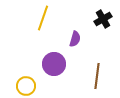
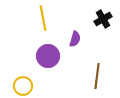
yellow line: rotated 30 degrees counterclockwise
purple circle: moved 6 px left, 8 px up
yellow circle: moved 3 px left
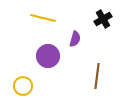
yellow line: rotated 65 degrees counterclockwise
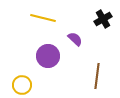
purple semicircle: rotated 63 degrees counterclockwise
yellow circle: moved 1 px left, 1 px up
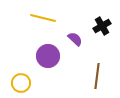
black cross: moved 1 px left, 7 px down
yellow circle: moved 1 px left, 2 px up
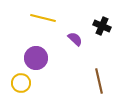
black cross: rotated 36 degrees counterclockwise
purple circle: moved 12 px left, 2 px down
brown line: moved 2 px right, 5 px down; rotated 20 degrees counterclockwise
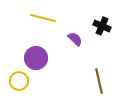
yellow circle: moved 2 px left, 2 px up
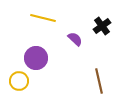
black cross: rotated 30 degrees clockwise
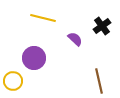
purple circle: moved 2 px left
yellow circle: moved 6 px left
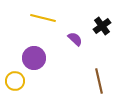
yellow circle: moved 2 px right
